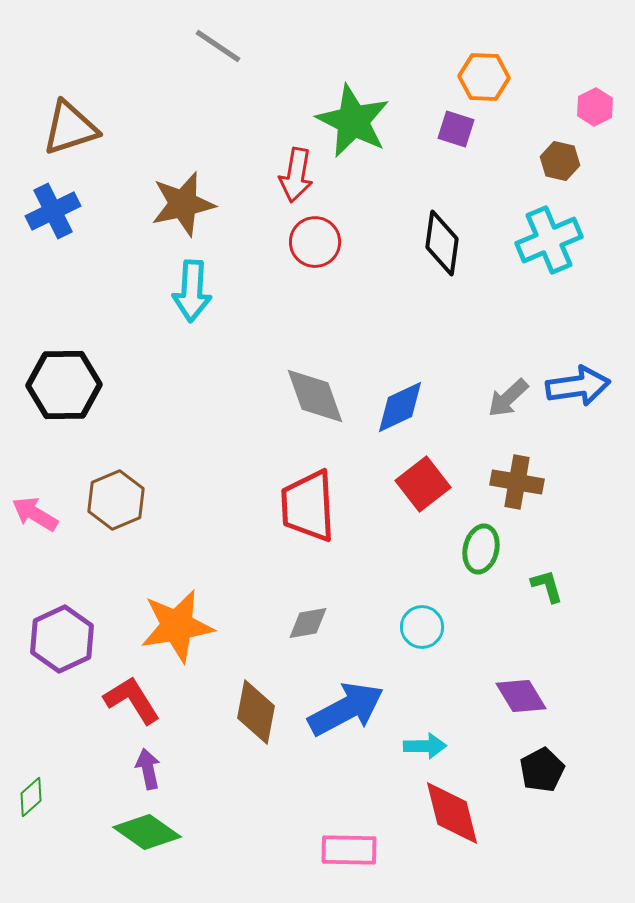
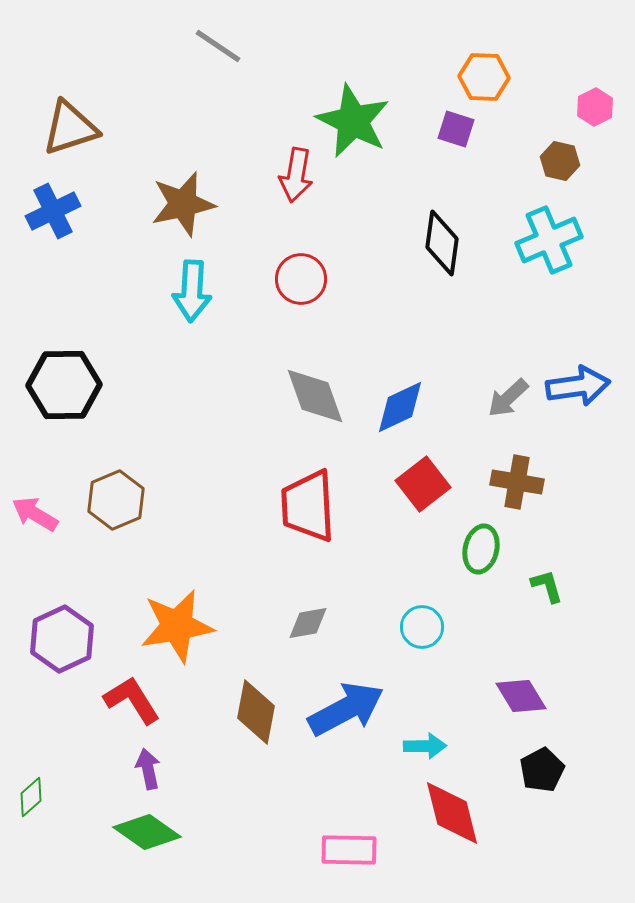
red circle at (315, 242): moved 14 px left, 37 px down
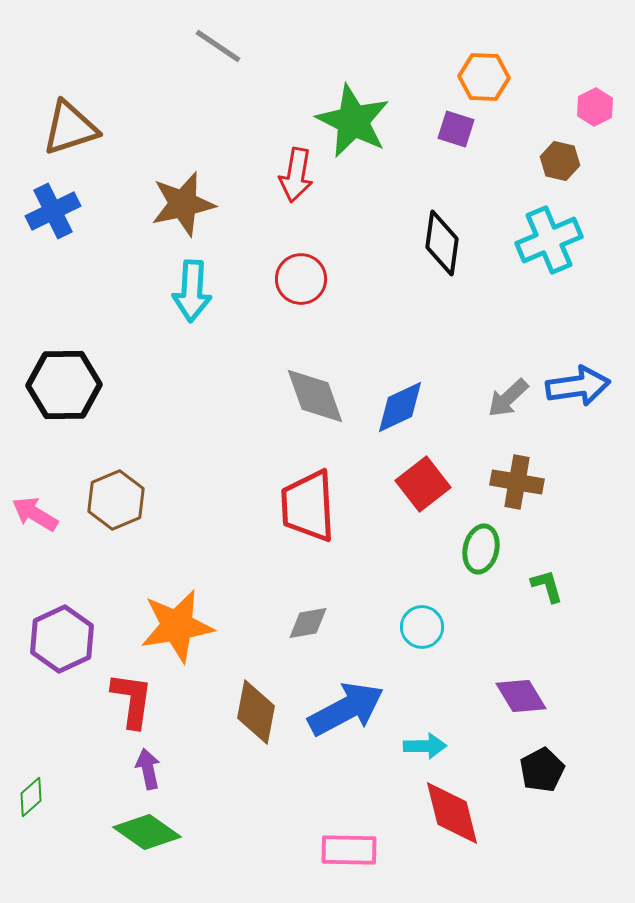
red L-shape at (132, 700): rotated 40 degrees clockwise
